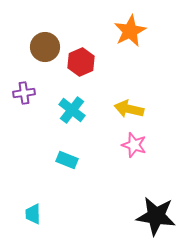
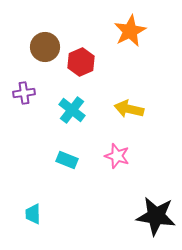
pink star: moved 17 px left, 11 px down
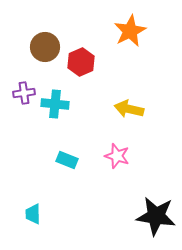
cyan cross: moved 17 px left, 6 px up; rotated 32 degrees counterclockwise
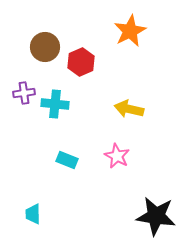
pink star: rotated 10 degrees clockwise
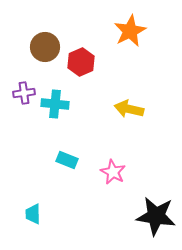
pink star: moved 4 px left, 16 px down
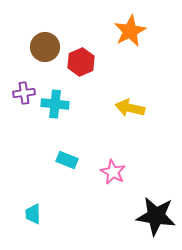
yellow arrow: moved 1 px right, 1 px up
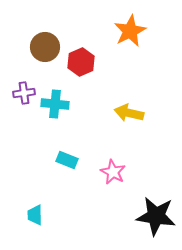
yellow arrow: moved 1 px left, 5 px down
cyan trapezoid: moved 2 px right, 1 px down
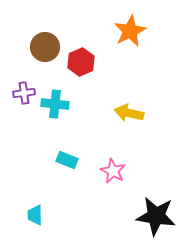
pink star: moved 1 px up
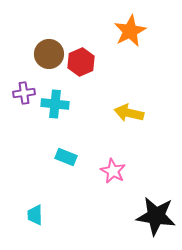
brown circle: moved 4 px right, 7 px down
cyan rectangle: moved 1 px left, 3 px up
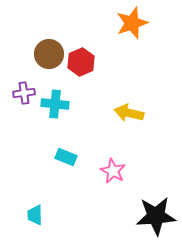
orange star: moved 2 px right, 8 px up; rotated 8 degrees clockwise
black star: rotated 12 degrees counterclockwise
